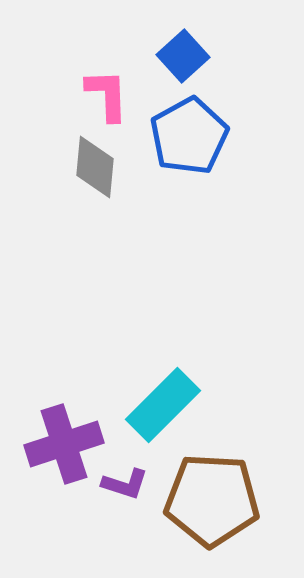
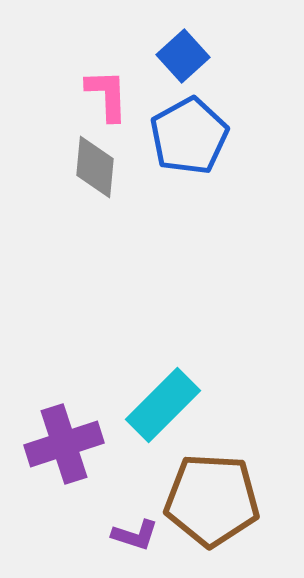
purple L-shape: moved 10 px right, 51 px down
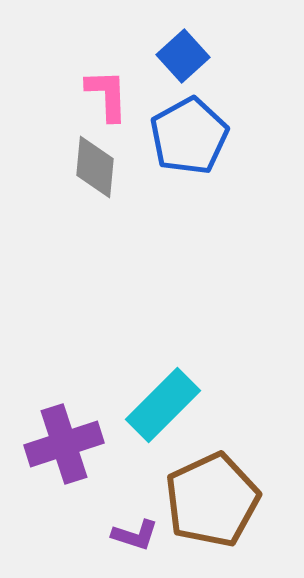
brown pentagon: rotated 28 degrees counterclockwise
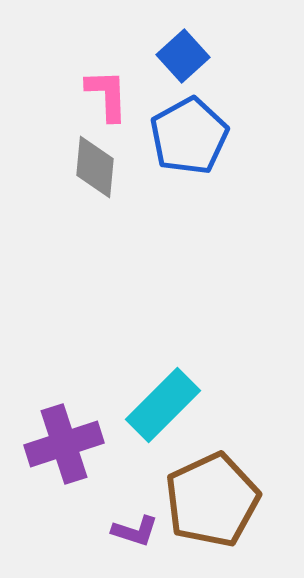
purple L-shape: moved 4 px up
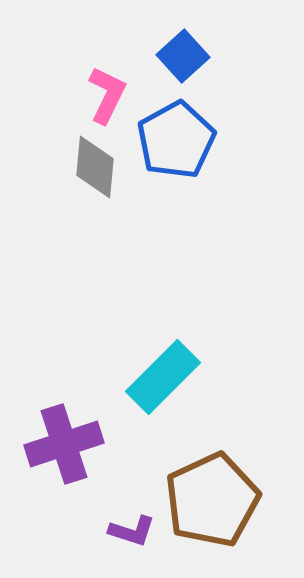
pink L-shape: rotated 28 degrees clockwise
blue pentagon: moved 13 px left, 4 px down
cyan rectangle: moved 28 px up
purple L-shape: moved 3 px left
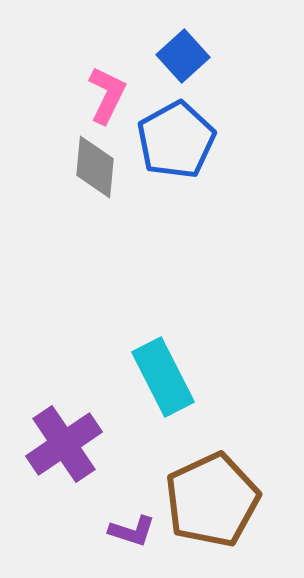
cyan rectangle: rotated 72 degrees counterclockwise
purple cross: rotated 16 degrees counterclockwise
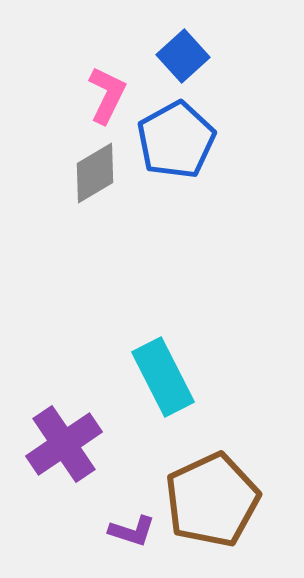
gray diamond: moved 6 px down; rotated 54 degrees clockwise
